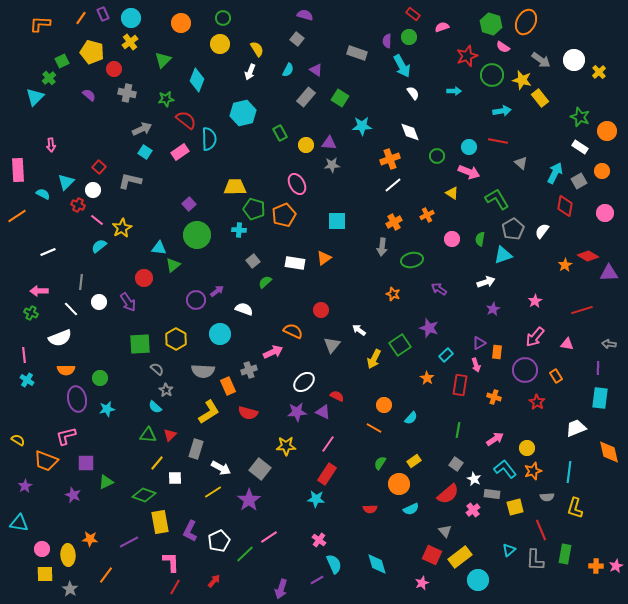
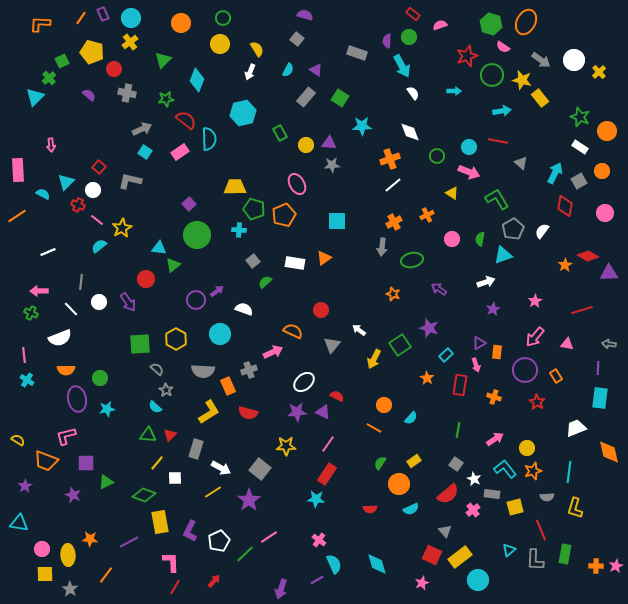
pink semicircle at (442, 27): moved 2 px left, 2 px up
red circle at (144, 278): moved 2 px right, 1 px down
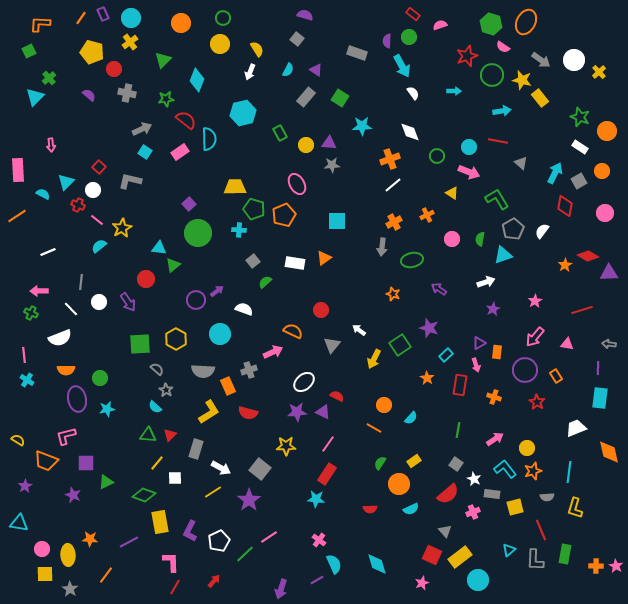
green square at (62, 61): moved 33 px left, 10 px up
green circle at (197, 235): moved 1 px right, 2 px up
pink cross at (473, 510): moved 2 px down; rotated 16 degrees clockwise
pink star at (616, 566): rotated 16 degrees counterclockwise
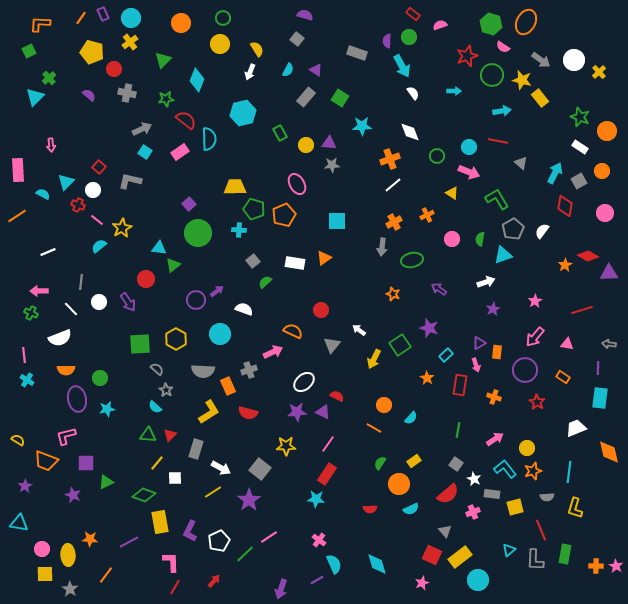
orange rectangle at (556, 376): moved 7 px right, 1 px down; rotated 24 degrees counterclockwise
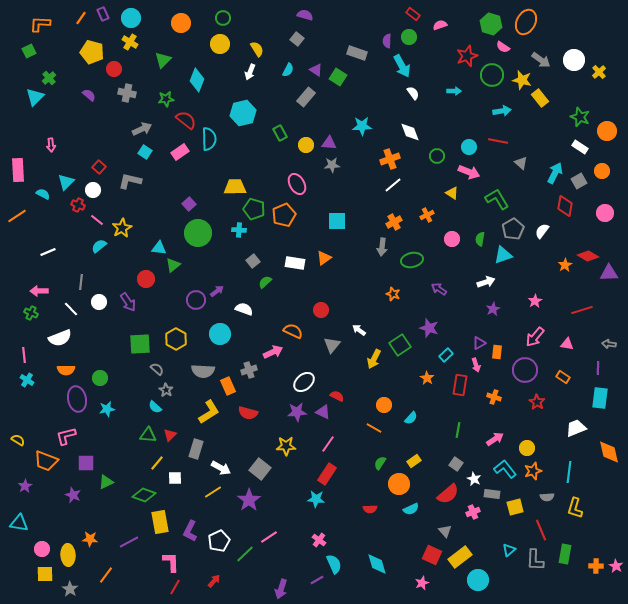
yellow cross at (130, 42): rotated 21 degrees counterclockwise
green square at (340, 98): moved 2 px left, 21 px up
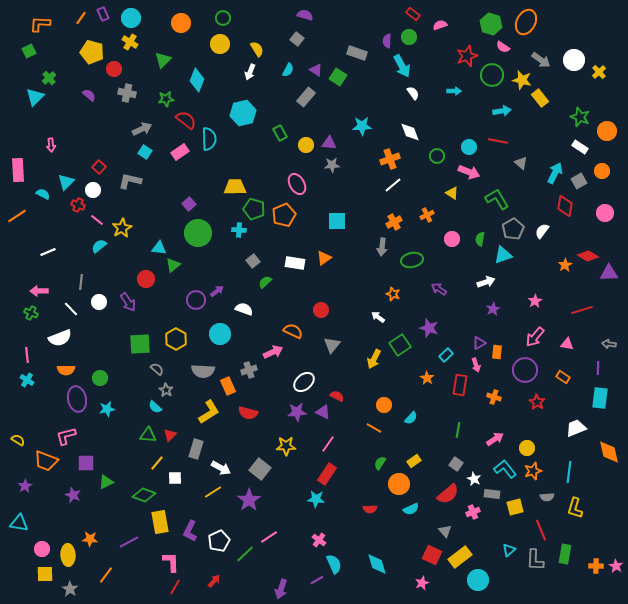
white arrow at (359, 330): moved 19 px right, 13 px up
pink line at (24, 355): moved 3 px right
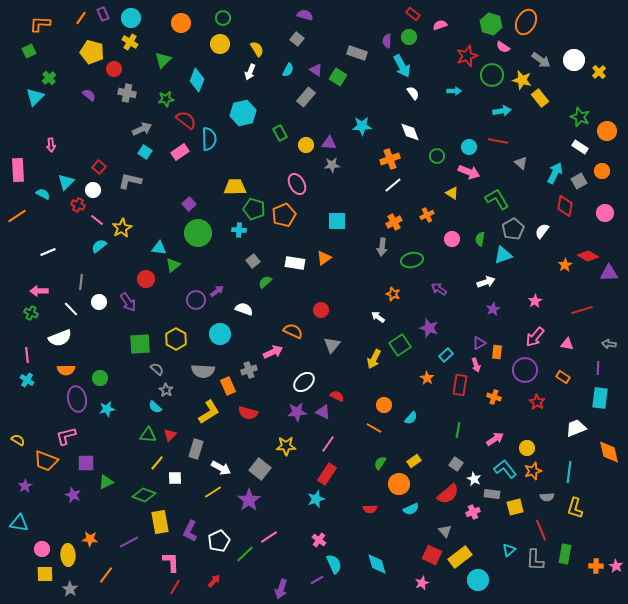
cyan star at (316, 499): rotated 24 degrees counterclockwise
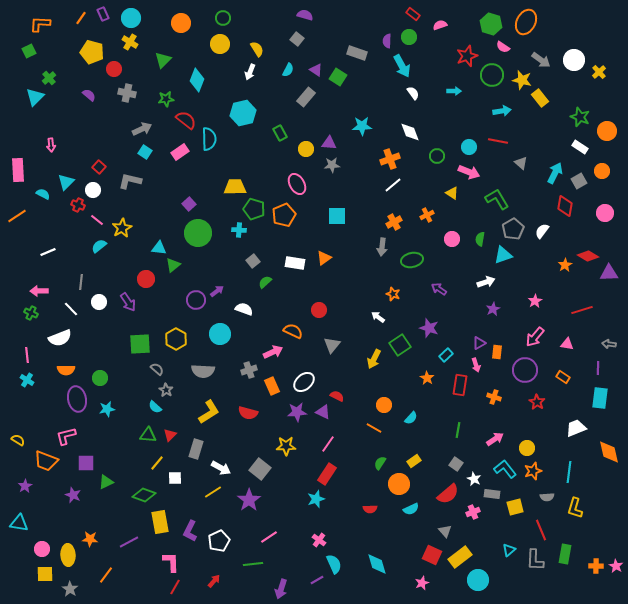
yellow circle at (306, 145): moved 4 px down
cyan square at (337, 221): moved 5 px up
red circle at (321, 310): moved 2 px left
orange rectangle at (228, 386): moved 44 px right
green line at (245, 554): moved 8 px right, 10 px down; rotated 36 degrees clockwise
